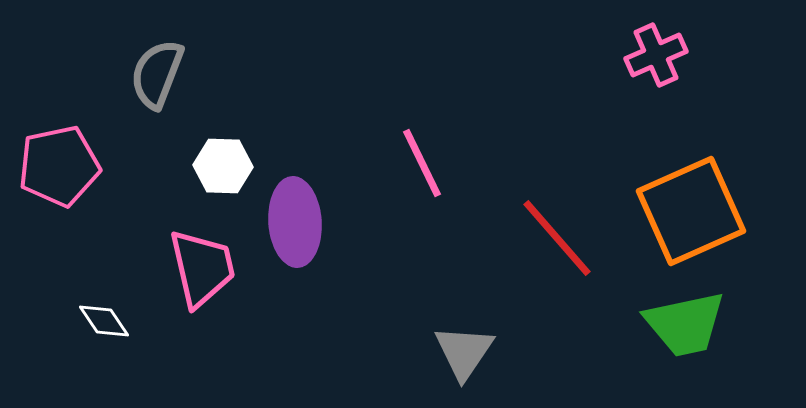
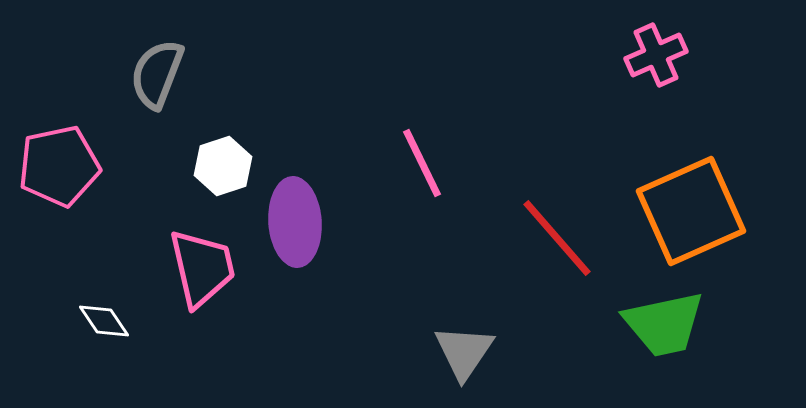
white hexagon: rotated 20 degrees counterclockwise
green trapezoid: moved 21 px left
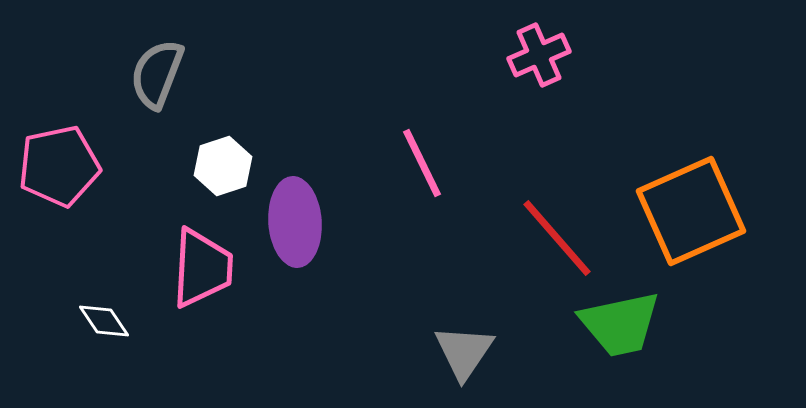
pink cross: moved 117 px left
pink trapezoid: rotated 16 degrees clockwise
green trapezoid: moved 44 px left
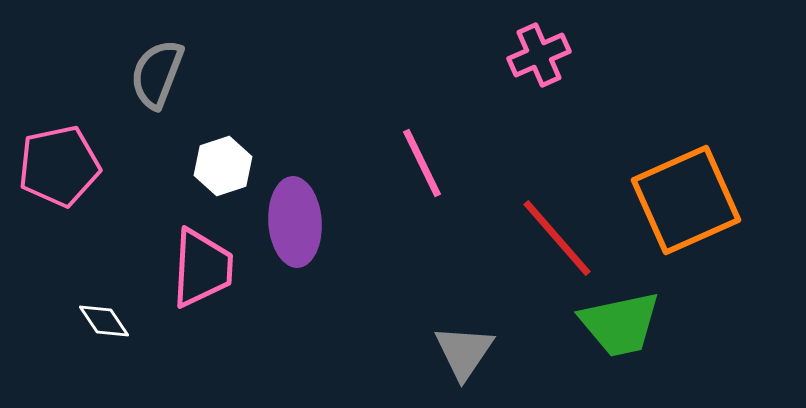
orange square: moved 5 px left, 11 px up
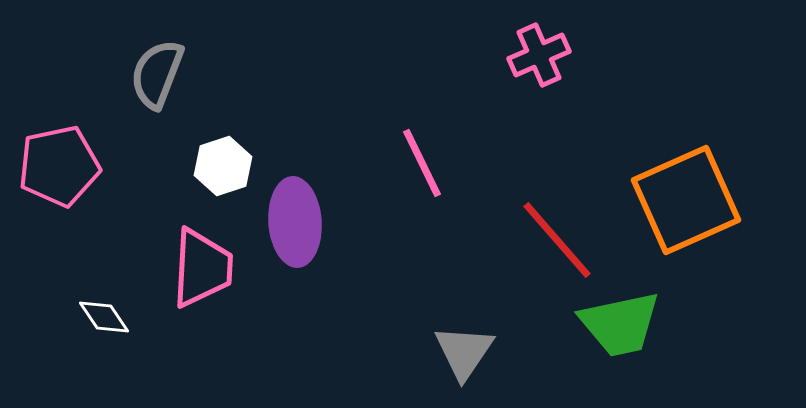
red line: moved 2 px down
white diamond: moved 4 px up
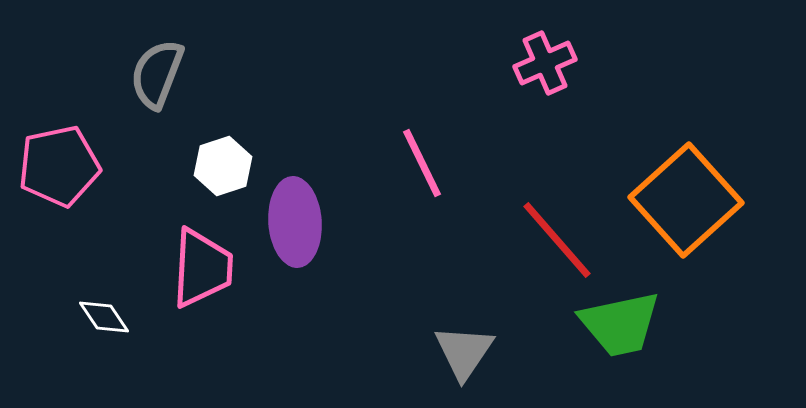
pink cross: moved 6 px right, 8 px down
orange square: rotated 18 degrees counterclockwise
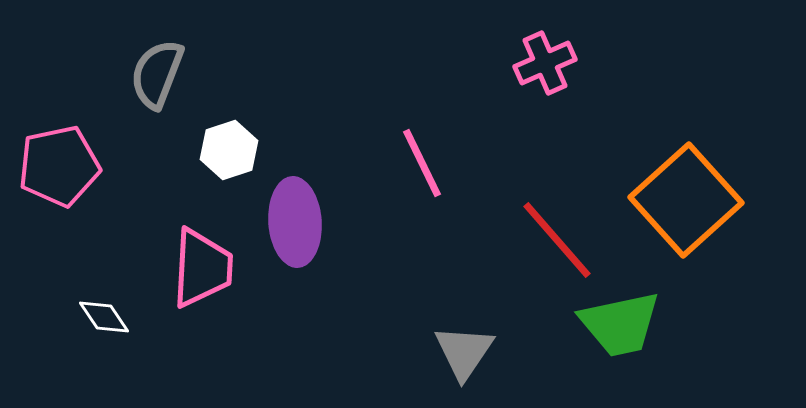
white hexagon: moved 6 px right, 16 px up
